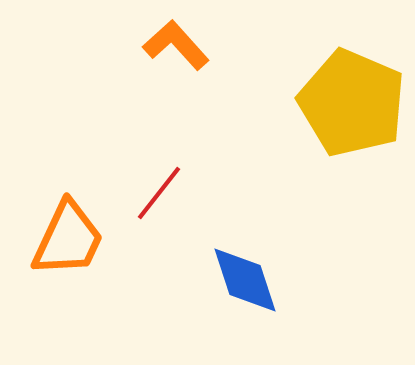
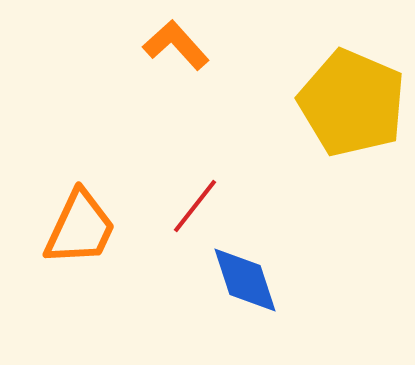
red line: moved 36 px right, 13 px down
orange trapezoid: moved 12 px right, 11 px up
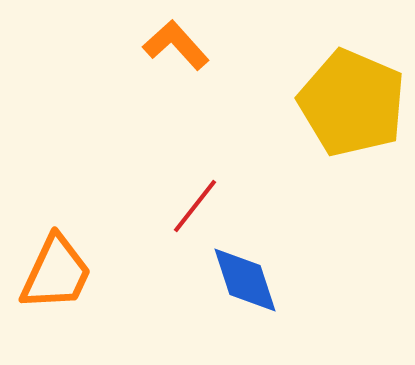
orange trapezoid: moved 24 px left, 45 px down
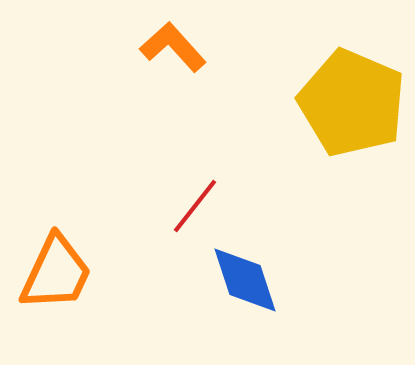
orange L-shape: moved 3 px left, 2 px down
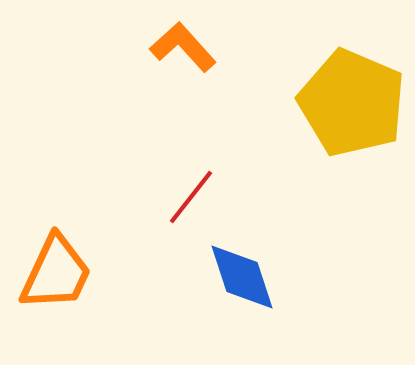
orange L-shape: moved 10 px right
red line: moved 4 px left, 9 px up
blue diamond: moved 3 px left, 3 px up
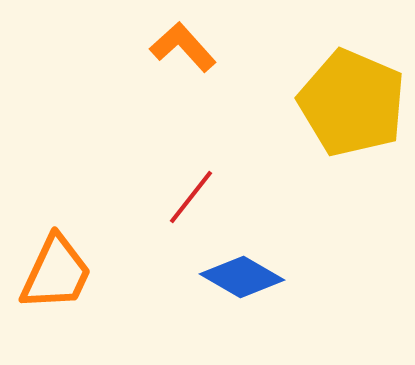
blue diamond: rotated 42 degrees counterclockwise
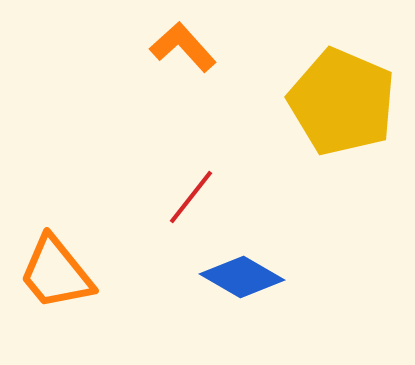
yellow pentagon: moved 10 px left, 1 px up
orange trapezoid: rotated 116 degrees clockwise
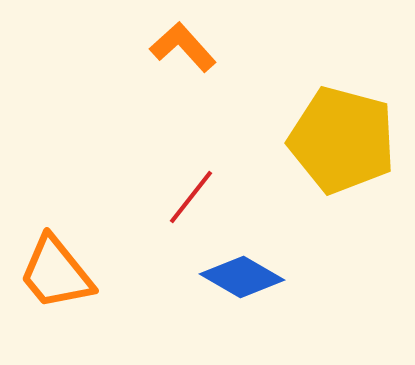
yellow pentagon: moved 38 px down; rotated 8 degrees counterclockwise
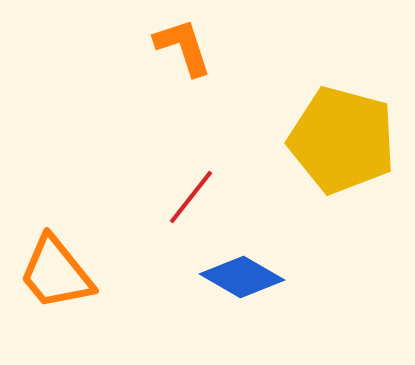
orange L-shape: rotated 24 degrees clockwise
